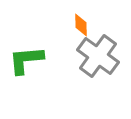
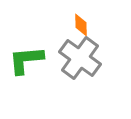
gray cross: moved 18 px left, 2 px down
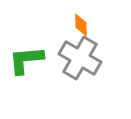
gray cross: rotated 6 degrees counterclockwise
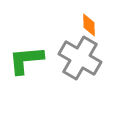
orange diamond: moved 8 px right
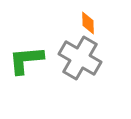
orange diamond: moved 1 px left, 2 px up
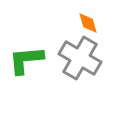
orange diamond: rotated 15 degrees counterclockwise
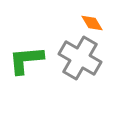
orange diamond: moved 4 px right; rotated 15 degrees counterclockwise
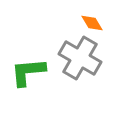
green L-shape: moved 2 px right, 12 px down
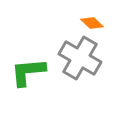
orange diamond: rotated 15 degrees counterclockwise
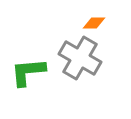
orange diamond: moved 2 px right; rotated 45 degrees counterclockwise
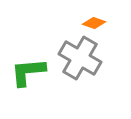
orange diamond: rotated 20 degrees clockwise
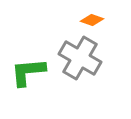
orange diamond: moved 2 px left, 3 px up
